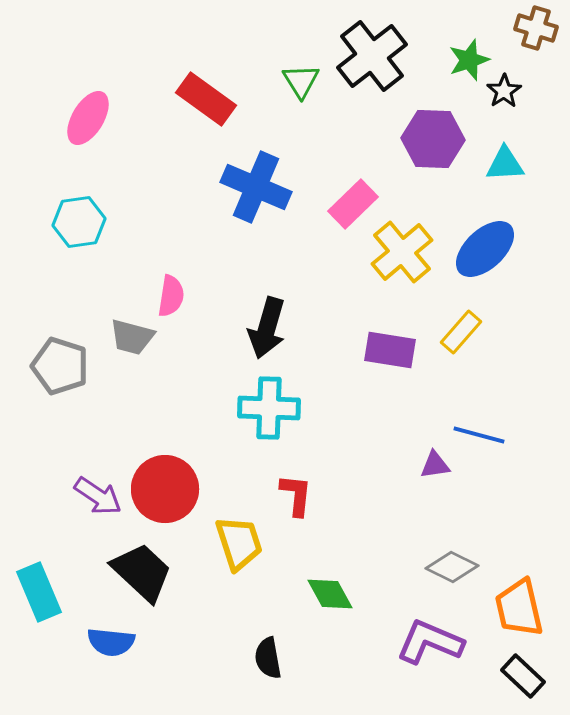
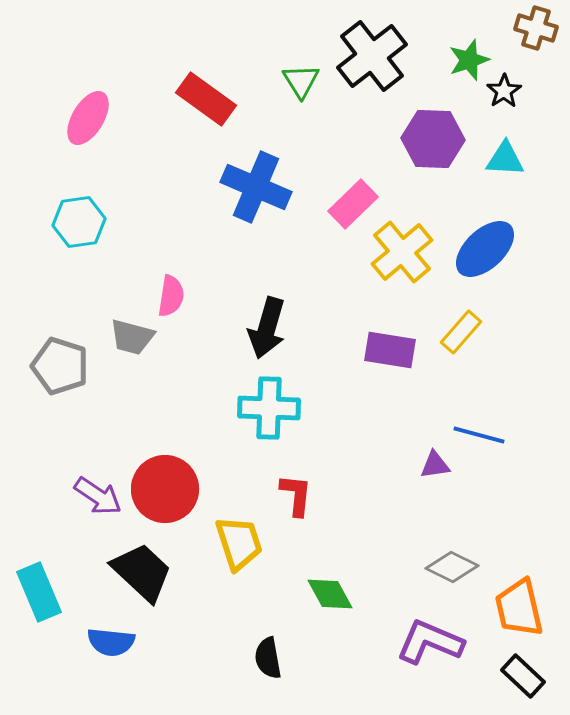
cyan triangle: moved 5 px up; rotated 6 degrees clockwise
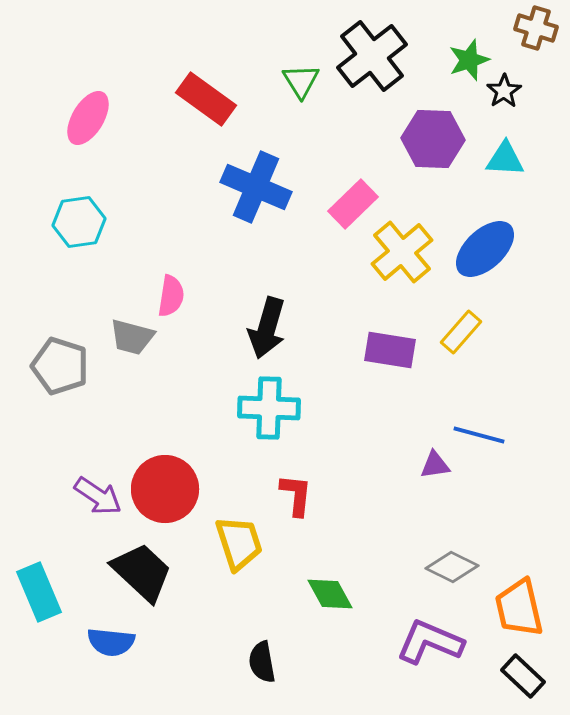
black semicircle: moved 6 px left, 4 px down
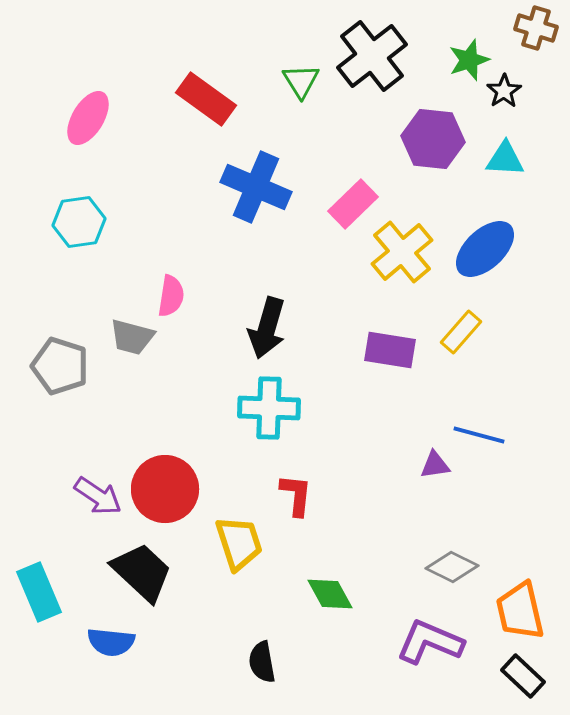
purple hexagon: rotated 4 degrees clockwise
orange trapezoid: moved 1 px right, 3 px down
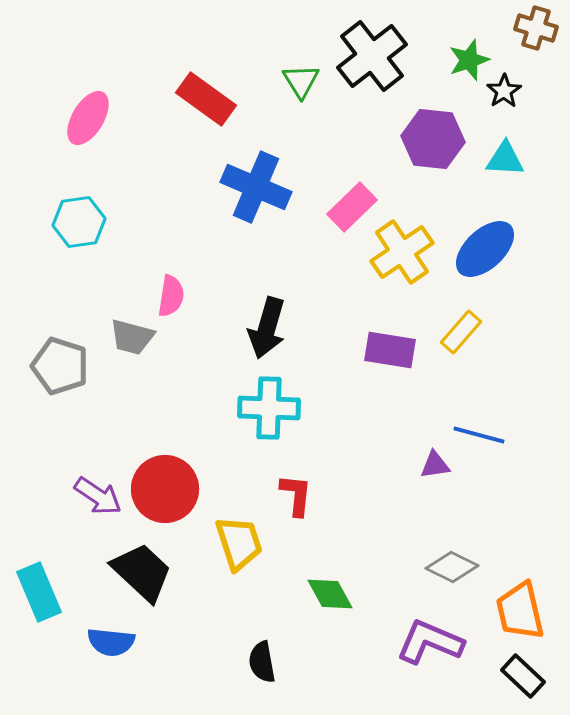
pink rectangle: moved 1 px left, 3 px down
yellow cross: rotated 6 degrees clockwise
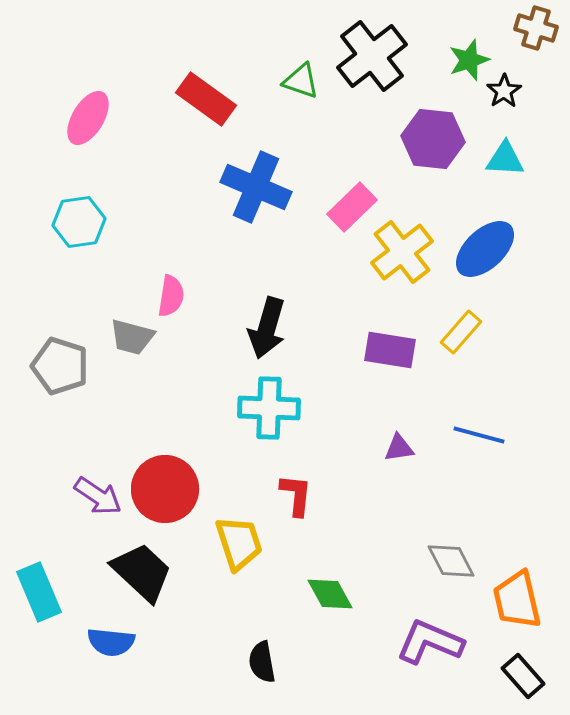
green triangle: rotated 39 degrees counterclockwise
yellow cross: rotated 4 degrees counterclockwise
purple triangle: moved 36 px left, 17 px up
gray diamond: moved 1 px left, 6 px up; rotated 36 degrees clockwise
orange trapezoid: moved 3 px left, 11 px up
black rectangle: rotated 6 degrees clockwise
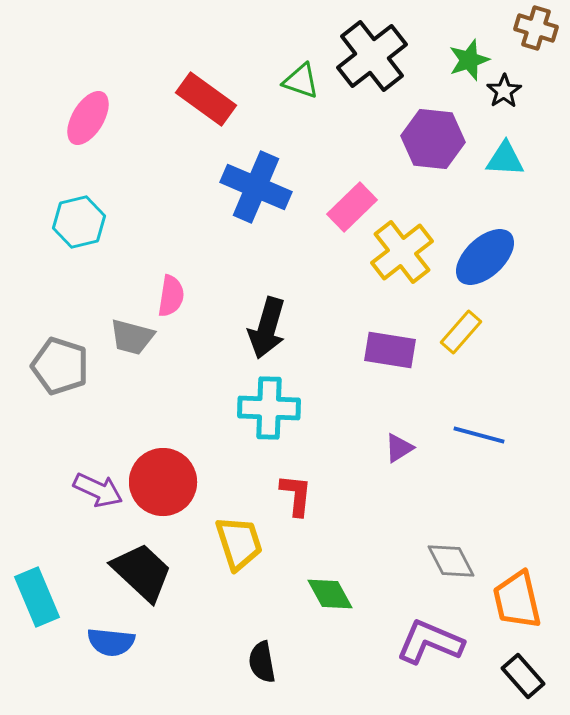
cyan hexagon: rotated 6 degrees counterclockwise
blue ellipse: moved 8 px down
purple triangle: rotated 24 degrees counterclockwise
red circle: moved 2 px left, 7 px up
purple arrow: moved 6 px up; rotated 9 degrees counterclockwise
cyan rectangle: moved 2 px left, 5 px down
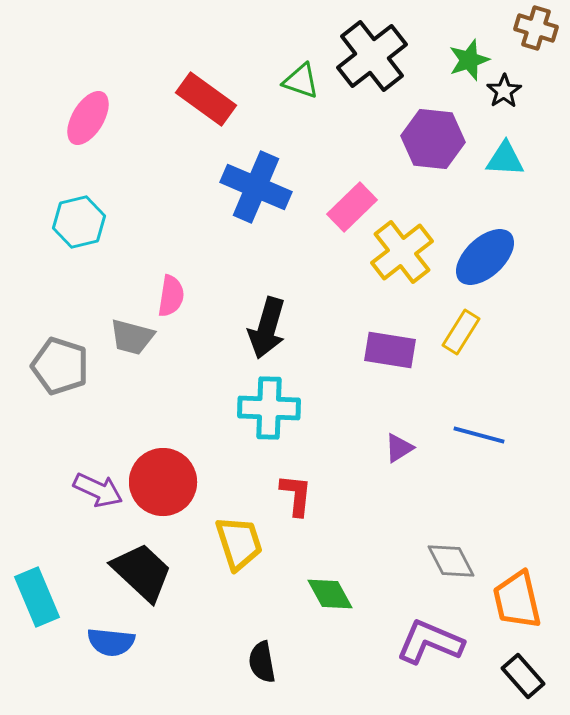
yellow rectangle: rotated 9 degrees counterclockwise
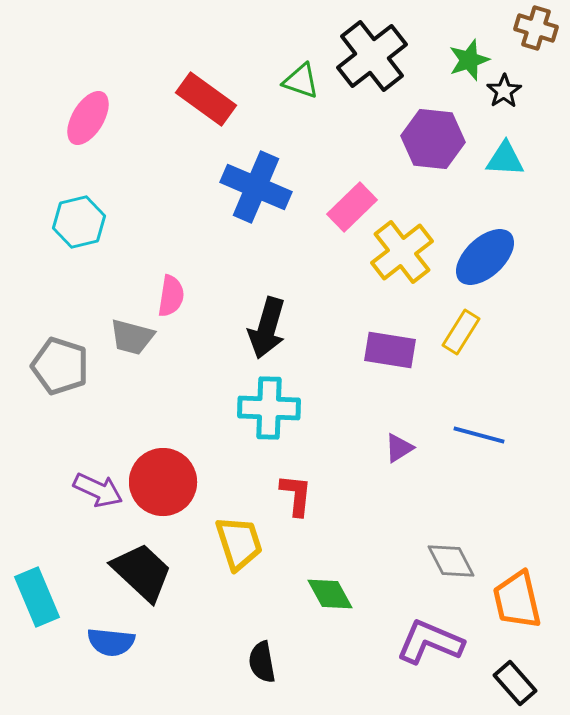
black rectangle: moved 8 px left, 7 px down
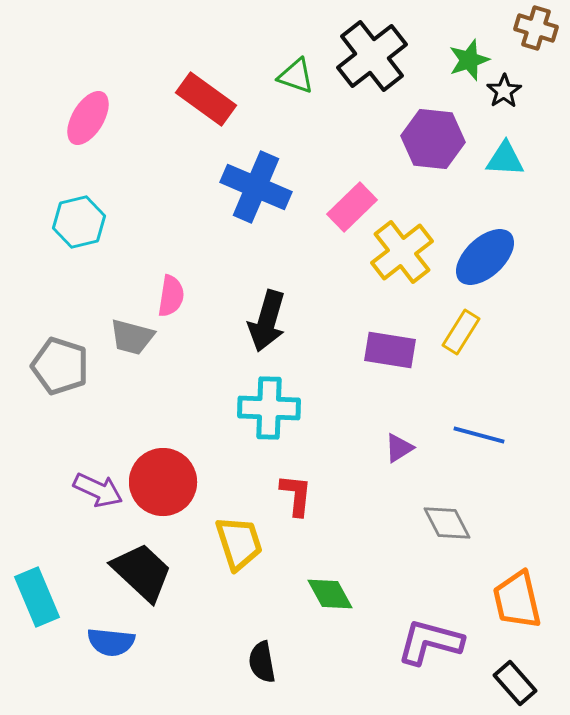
green triangle: moved 5 px left, 5 px up
black arrow: moved 7 px up
gray diamond: moved 4 px left, 38 px up
purple L-shape: rotated 8 degrees counterclockwise
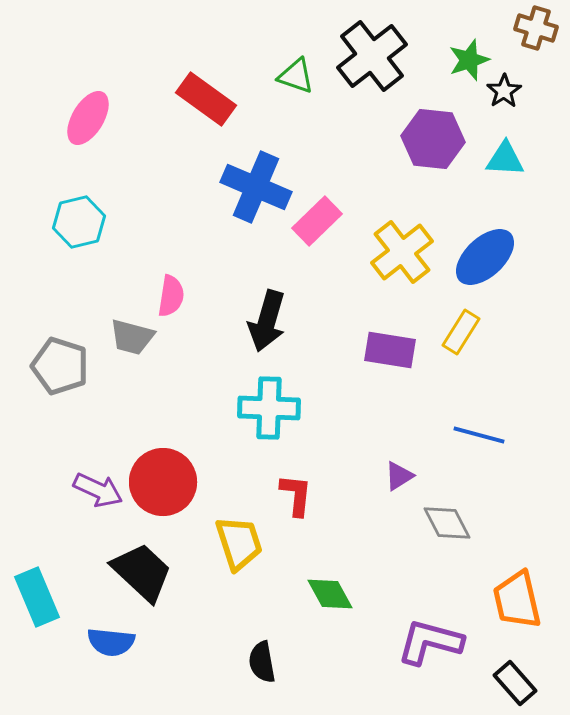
pink rectangle: moved 35 px left, 14 px down
purple triangle: moved 28 px down
